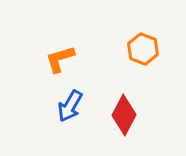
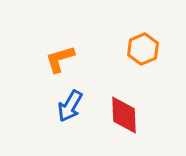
orange hexagon: rotated 16 degrees clockwise
red diamond: rotated 30 degrees counterclockwise
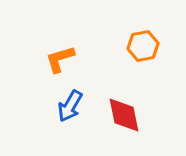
orange hexagon: moved 3 px up; rotated 12 degrees clockwise
red diamond: rotated 9 degrees counterclockwise
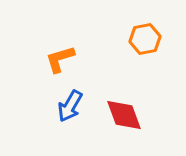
orange hexagon: moved 2 px right, 7 px up
red diamond: rotated 9 degrees counterclockwise
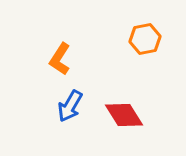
orange L-shape: rotated 40 degrees counterclockwise
red diamond: rotated 12 degrees counterclockwise
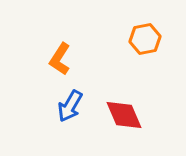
red diamond: rotated 9 degrees clockwise
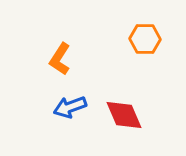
orange hexagon: rotated 12 degrees clockwise
blue arrow: moved 1 px down; rotated 40 degrees clockwise
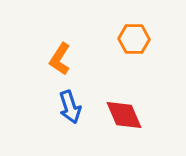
orange hexagon: moved 11 px left
blue arrow: rotated 88 degrees counterclockwise
